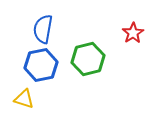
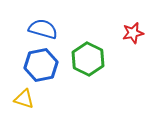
blue semicircle: rotated 96 degrees clockwise
red star: rotated 20 degrees clockwise
green hexagon: rotated 20 degrees counterclockwise
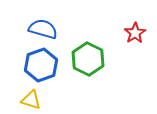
red star: moved 2 px right; rotated 20 degrees counterclockwise
blue hexagon: rotated 8 degrees counterclockwise
yellow triangle: moved 7 px right, 1 px down
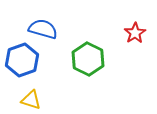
blue hexagon: moved 19 px left, 5 px up
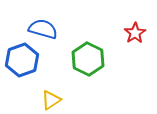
yellow triangle: moved 20 px right; rotated 50 degrees counterclockwise
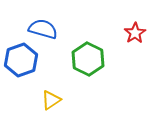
blue hexagon: moved 1 px left
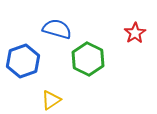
blue semicircle: moved 14 px right
blue hexagon: moved 2 px right, 1 px down
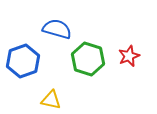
red star: moved 6 px left, 23 px down; rotated 10 degrees clockwise
green hexagon: rotated 8 degrees counterclockwise
yellow triangle: rotated 45 degrees clockwise
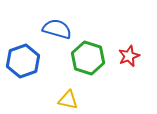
green hexagon: moved 1 px up
yellow triangle: moved 17 px right
